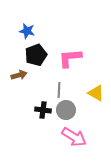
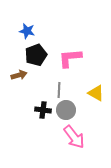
pink arrow: rotated 20 degrees clockwise
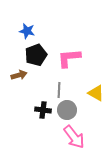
pink L-shape: moved 1 px left
gray circle: moved 1 px right
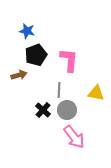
pink L-shape: moved 2 px down; rotated 100 degrees clockwise
yellow triangle: rotated 18 degrees counterclockwise
black cross: rotated 35 degrees clockwise
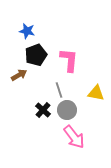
brown arrow: rotated 14 degrees counterclockwise
gray line: rotated 21 degrees counterclockwise
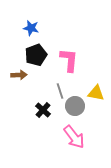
blue star: moved 4 px right, 3 px up
brown arrow: rotated 28 degrees clockwise
gray line: moved 1 px right, 1 px down
gray circle: moved 8 px right, 4 px up
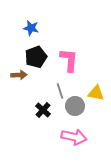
black pentagon: moved 2 px down
pink arrow: rotated 40 degrees counterclockwise
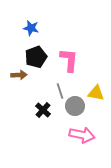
pink arrow: moved 8 px right, 2 px up
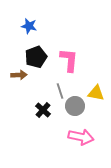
blue star: moved 2 px left, 2 px up
pink arrow: moved 1 px left, 2 px down
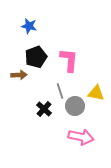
black cross: moved 1 px right, 1 px up
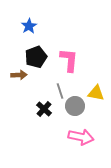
blue star: rotated 28 degrees clockwise
